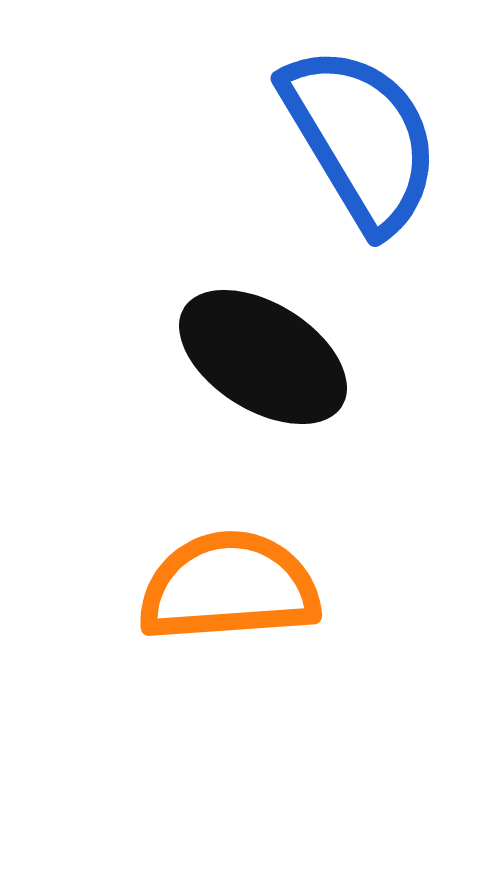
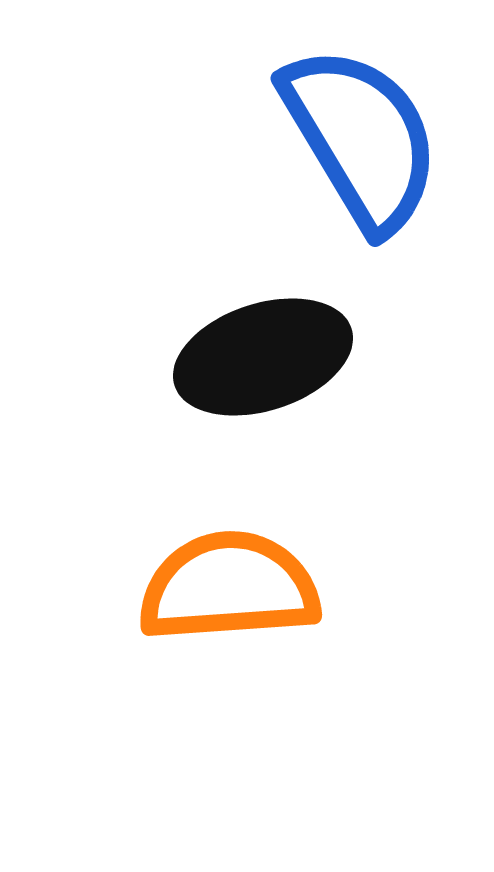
black ellipse: rotated 50 degrees counterclockwise
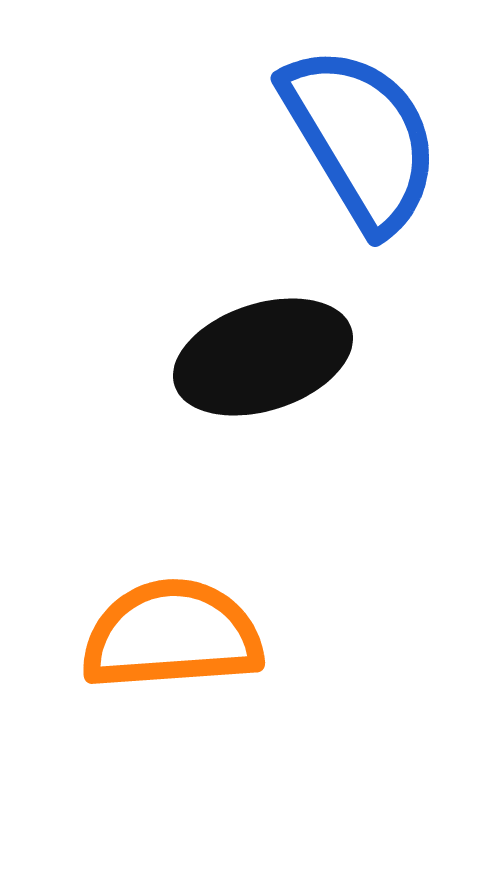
orange semicircle: moved 57 px left, 48 px down
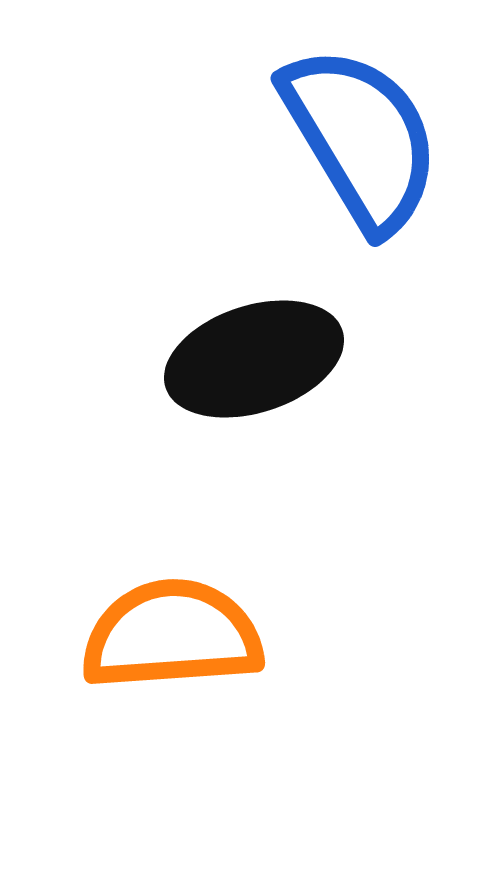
black ellipse: moved 9 px left, 2 px down
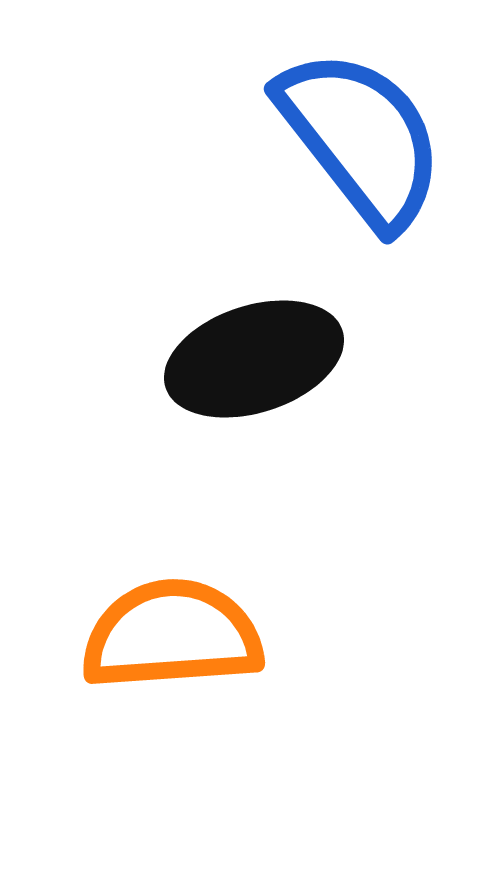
blue semicircle: rotated 7 degrees counterclockwise
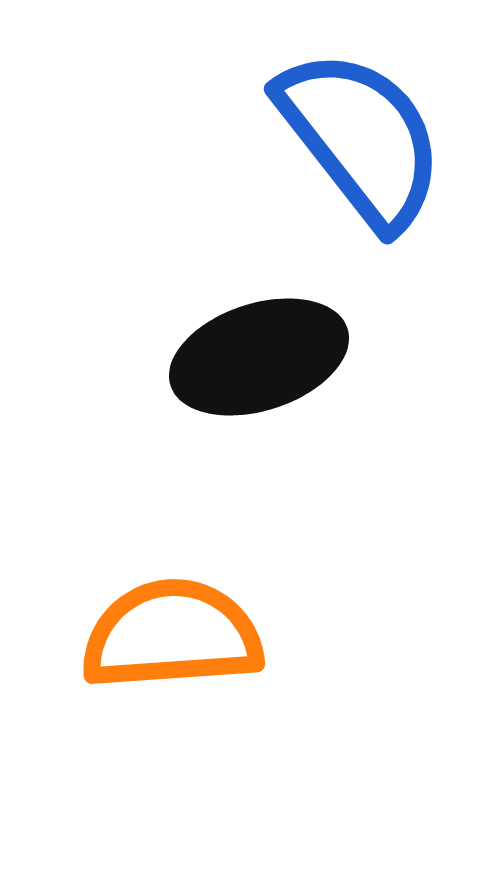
black ellipse: moved 5 px right, 2 px up
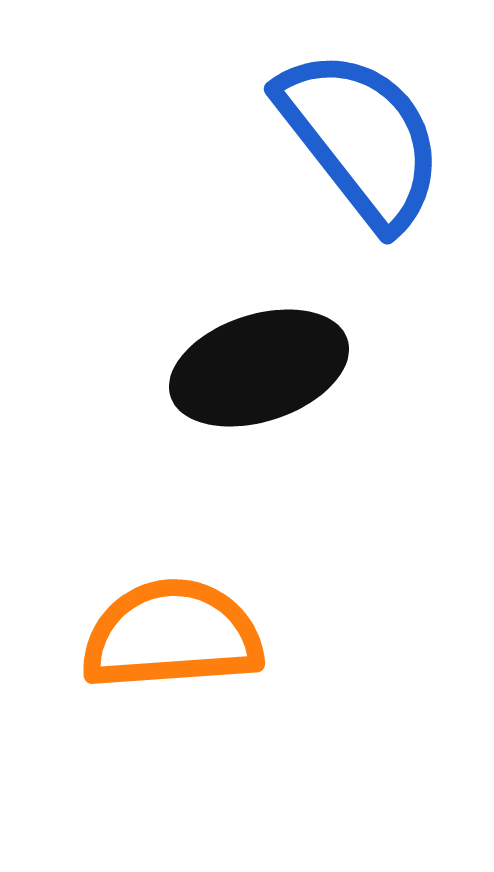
black ellipse: moved 11 px down
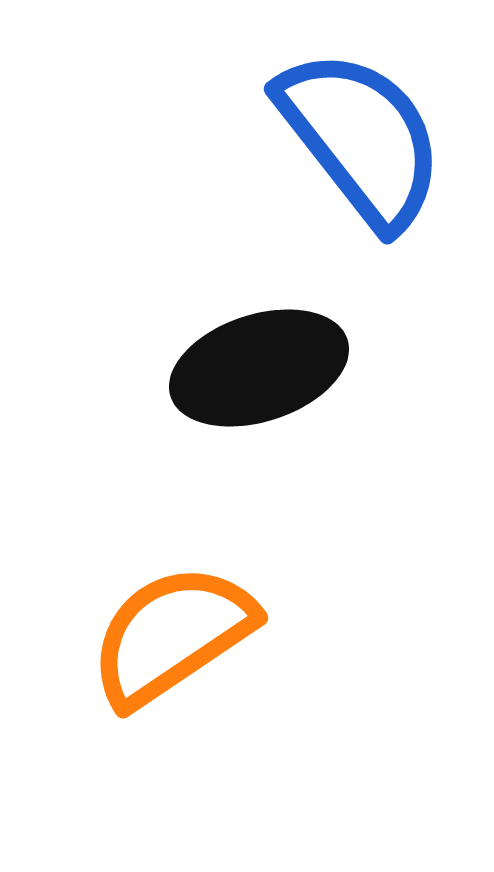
orange semicircle: rotated 30 degrees counterclockwise
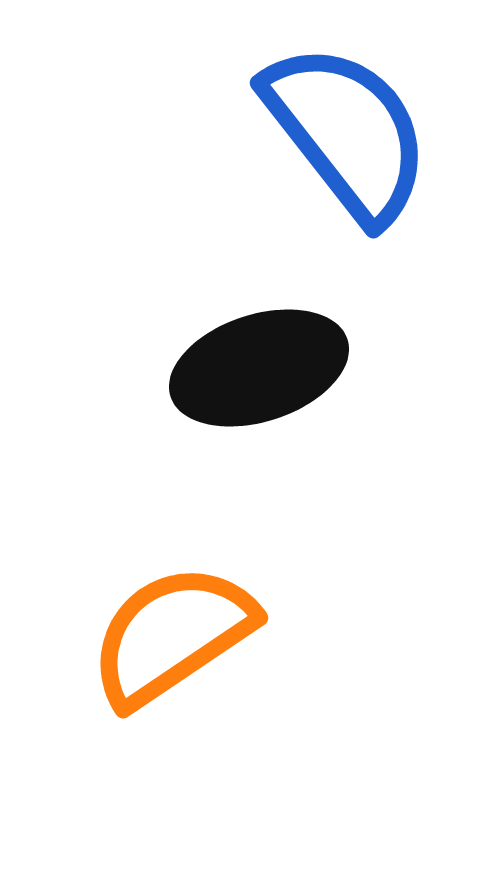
blue semicircle: moved 14 px left, 6 px up
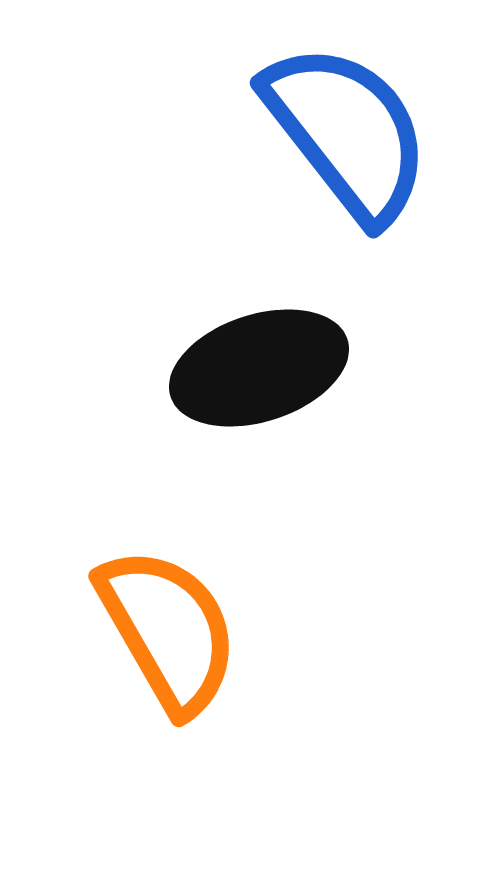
orange semicircle: moved 4 px left, 5 px up; rotated 94 degrees clockwise
